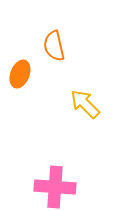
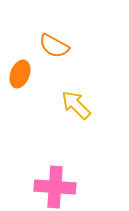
orange semicircle: rotated 48 degrees counterclockwise
yellow arrow: moved 9 px left, 1 px down
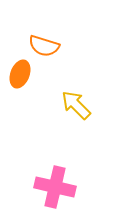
orange semicircle: moved 10 px left; rotated 12 degrees counterclockwise
pink cross: rotated 9 degrees clockwise
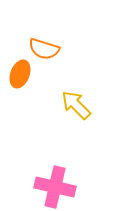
orange semicircle: moved 3 px down
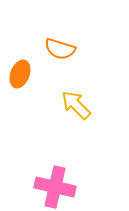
orange semicircle: moved 16 px right
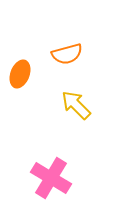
orange semicircle: moved 7 px right, 5 px down; rotated 32 degrees counterclockwise
pink cross: moved 4 px left, 9 px up; rotated 18 degrees clockwise
